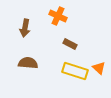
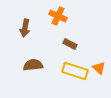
brown semicircle: moved 5 px right, 2 px down; rotated 12 degrees counterclockwise
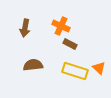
orange cross: moved 3 px right, 10 px down
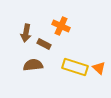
brown arrow: moved 1 px right, 5 px down
brown rectangle: moved 26 px left
yellow rectangle: moved 4 px up
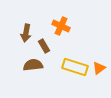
brown rectangle: moved 2 px down; rotated 32 degrees clockwise
orange triangle: rotated 40 degrees clockwise
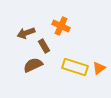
brown arrow: rotated 60 degrees clockwise
brown semicircle: rotated 18 degrees counterclockwise
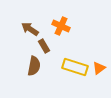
brown arrow: moved 4 px right, 4 px up; rotated 54 degrees clockwise
brown semicircle: moved 1 px right, 1 px down; rotated 126 degrees clockwise
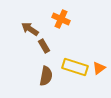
orange cross: moved 7 px up
brown semicircle: moved 12 px right, 10 px down
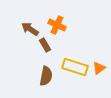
orange cross: moved 4 px left, 6 px down
brown rectangle: moved 1 px right, 1 px up
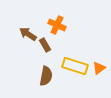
brown arrow: moved 2 px left, 5 px down
yellow rectangle: moved 1 px up
